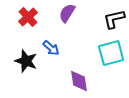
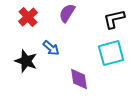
purple diamond: moved 2 px up
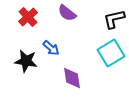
purple semicircle: rotated 84 degrees counterclockwise
cyan square: rotated 16 degrees counterclockwise
black star: rotated 10 degrees counterclockwise
purple diamond: moved 7 px left, 1 px up
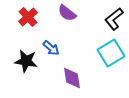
black L-shape: rotated 25 degrees counterclockwise
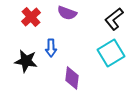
purple semicircle: rotated 18 degrees counterclockwise
red cross: moved 3 px right
blue arrow: rotated 48 degrees clockwise
purple diamond: rotated 15 degrees clockwise
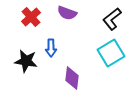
black L-shape: moved 2 px left
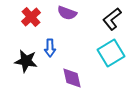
blue arrow: moved 1 px left
purple diamond: rotated 20 degrees counterclockwise
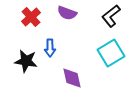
black L-shape: moved 1 px left, 3 px up
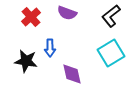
purple diamond: moved 4 px up
